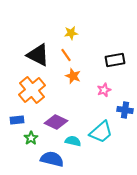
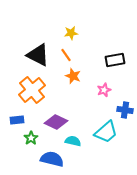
cyan trapezoid: moved 5 px right
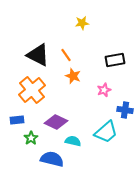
yellow star: moved 11 px right, 10 px up
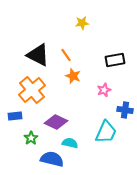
blue rectangle: moved 2 px left, 4 px up
cyan trapezoid: rotated 25 degrees counterclockwise
cyan semicircle: moved 3 px left, 2 px down
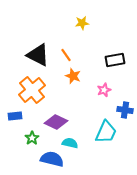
green star: moved 1 px right
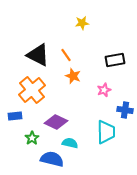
cyan trapezoid: rotated 25 degrees counterclockwise
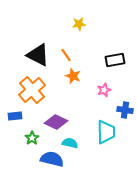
yellow star: moved 3 px left, 1 px down
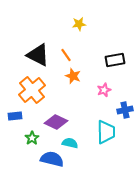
blue cross: rotated 21 degrees counterclockwise
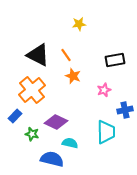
blue rectangle: rotated 40 degrees counterclockwise
green star: moved 4 px up; rotated 24 degrees counterclockwise
